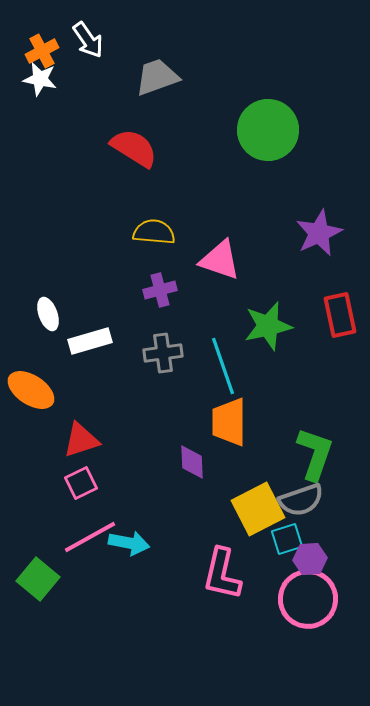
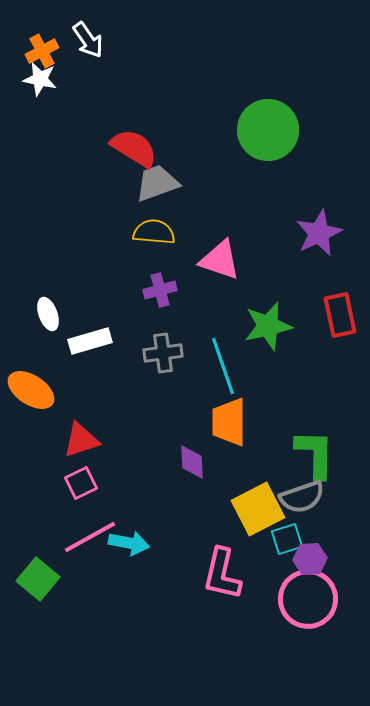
gray trapezoid: moved 106 px down
green L-shape: rotated 18 degrees counterclockwise
gray semicircle: moved 1 px right, 3 px up
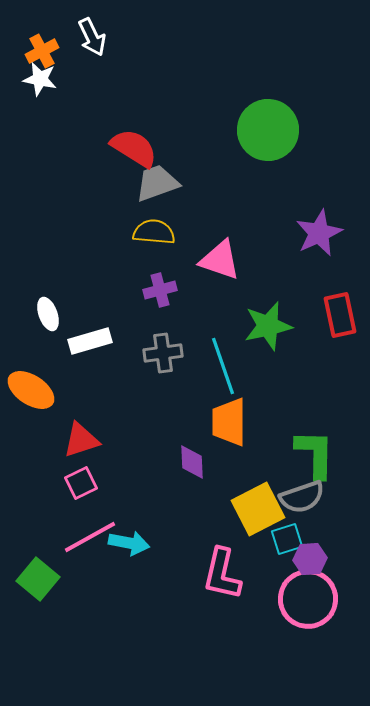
white arrow: moved 4 px right, 3 px up; rotated 9 degrees clockwise
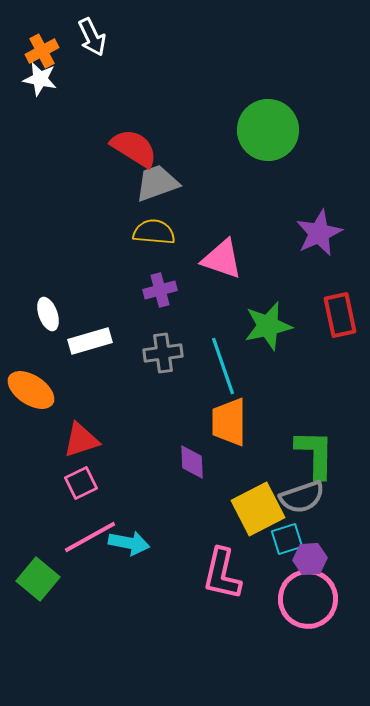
pink triangle: moved 2 px right, 1 px up
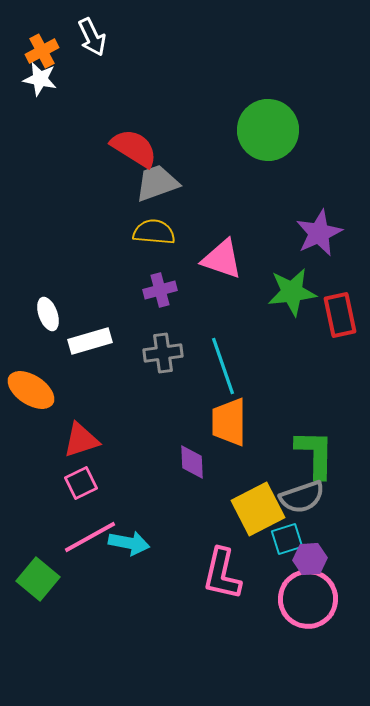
green star: moved 24 px right, 34 px up; rotated 6 degrees clockwise
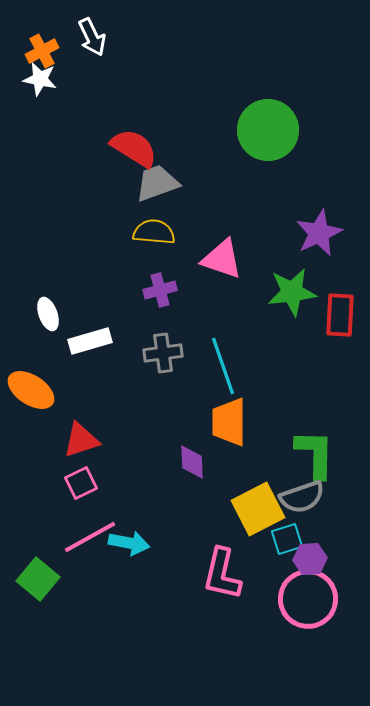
red rectangle: rotated 15 degrees clockwise
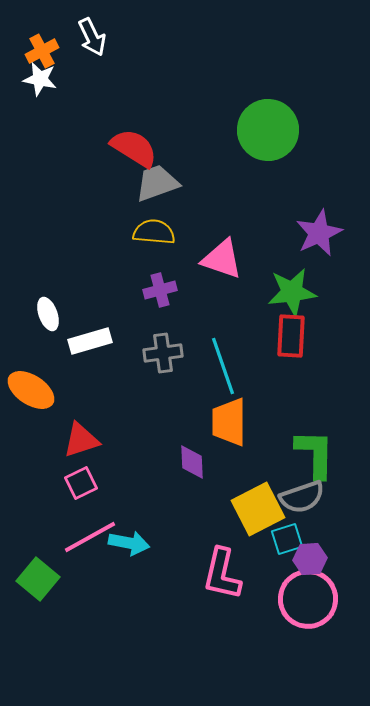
red rectangle: moved 49 px left, 21 px down
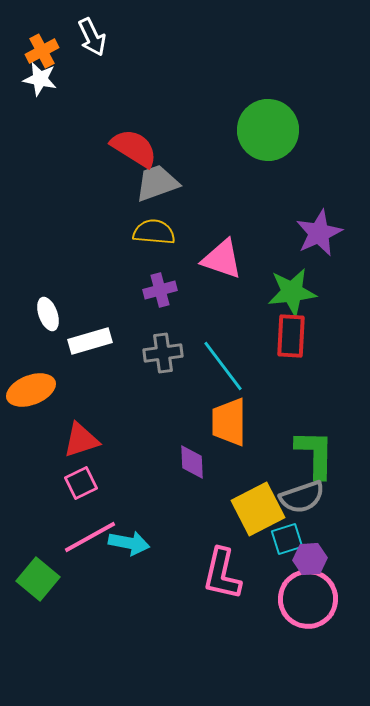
cyan line: rotated 18 degrees counterclockwise
orange ellipse: rotated 54 degrees counterclockwise
